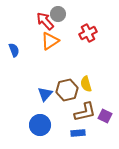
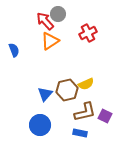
yellow semicircle: rotated 98 degrees counterclockwise
blue rectangle: moved 2 px right; rotated 16 degrees clockwise
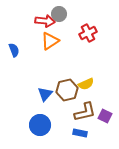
gray circle: moved 1 px right
red arrow: rotated 138 degrees clockwise
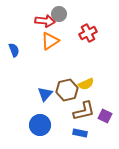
brown L-shape: moved 1 px left, 1 px up
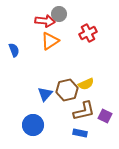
blue circle: moved 7 px left
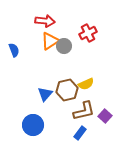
gray circle: moved 5 px right, 32 px down
purple square: rotated 16 degrees clockwise
blue rectangle: rotated 64 degrees counterclockwise
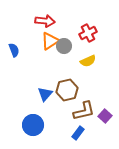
yellow semicircle: moved 2 px right, 23 px up
blue rectangle: moved 2 px left
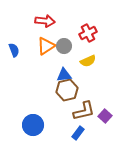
orange triangle: moved 4 px left, 5 px down
blue triangle: moved 19 px right, 19 px up; rotated 42 degrees clockwise
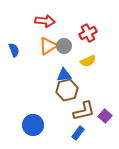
orange triangle: moved 2 px right
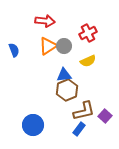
brown hexagon: rotated 10 degrees counterclockwise
blue rectangle: moved 1 px right, 4 px up
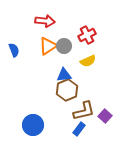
red cross: moved 1 px left, 2 px down
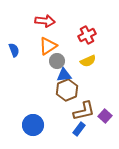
gray circle: moved 7 px left, 15 px down
